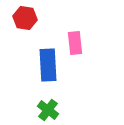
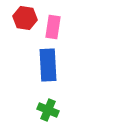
pink rectangle: moved 22 px left, 16 px up; rotated 15 degrees clockwise
green cross: rotated 15 degrees counterclockwise
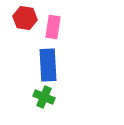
green cross: moved 4 px left, 13 px up
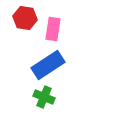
pink rectangle: moved 2 px down
blue rectangle: rotated 60 degrees clockwise
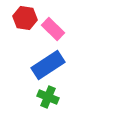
pink rectangle: rotated 55 degrees counterclockwise
green cross: moved 4 px right
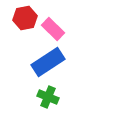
red hexagon: rotated 20 degrees counterclockwise
blue rectangle: moved 3 px up
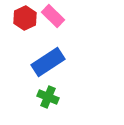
red hexagon: rotated 15 degrees counterclockwise
pink rectangle: moved 13 px up
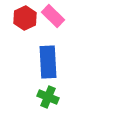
blue rectangle: rotated 60 degrees counterclockwise
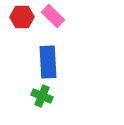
red hexagon: moved 3 px left, 1 px up; rotated 25 degrees clockwise
green cross: moved 6 px left, 1 px up
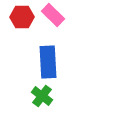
pink rectangle: moved 1 px up
green cross: rotated 15 degrees clockwise
